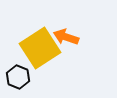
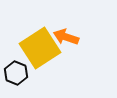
black hexagon: moved 2 px left, 4 px up
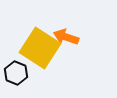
yellow square: rotated 24 degrees counterclockwise
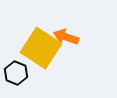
yellow square: moved 1 px right
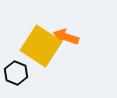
yellow square: moved 2 px up
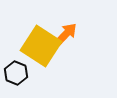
orange arrow: moved 3 px up; rotated 115 degrees clockwise
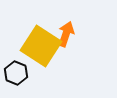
orange arrow: rotated 25 degrees counterclockwise
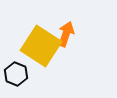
black hexagon: moved 1 px down
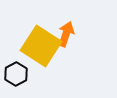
black hexagon: rotated 10 degrees clockwise
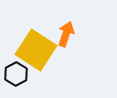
yellow square: moved 5 px left, 4 px down
